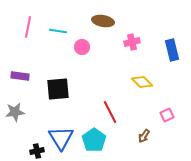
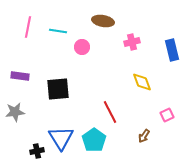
yellow diamond: rotated 25 degrees clockwise
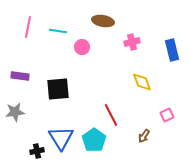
red line: moved 1 px right, 3 px down
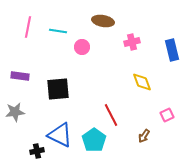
blue triangle: moved 1 px left, 3 px up; rotated 32 degrees counterclockwise
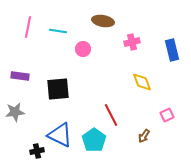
pink circle: moved 1 px right, 2 px down
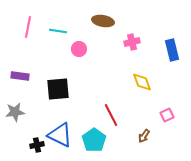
pink circle: moved 4 px left
black cross: moved 6 px up
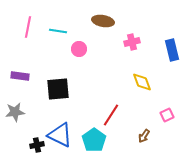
red line: rotated 60 degrees clockwise
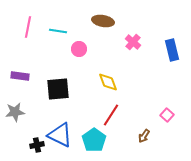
pink cross: moved 1 px right; rotated 35 degrees counterclockwise
yellow diamond: moved 34 px left
pink square: rotated 24 degrees counterclockwise
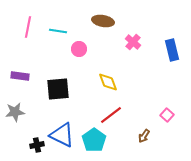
red line: rotated 20 degrees clockwise
blue triangle: moved 2 px right
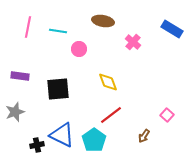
blue rectangle: moved 21 px up; rotated 45 degrees counterclockwise
gray star: rotated 12 degrees counterclockwise
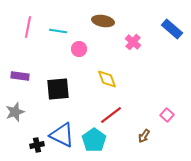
blue rectangle: rotated 10 degrees clockwise
yellow diamond: moved 1 px left, 3 px up
